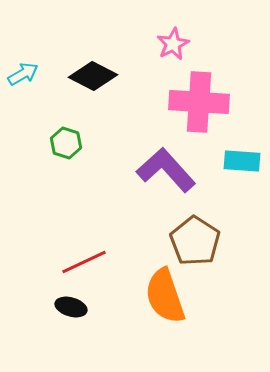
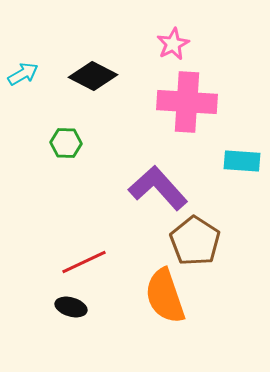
pink cross: moved 12 px left
green hexagon: rotated 16 degrees counterclockwise
purple L-shape: moved 8 px left, 18 px down
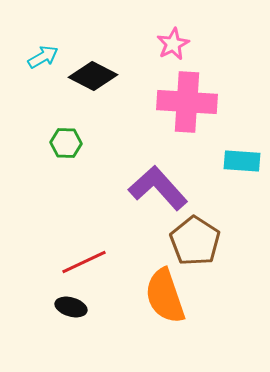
cyan arrow: moved 20 px right, 17 px up
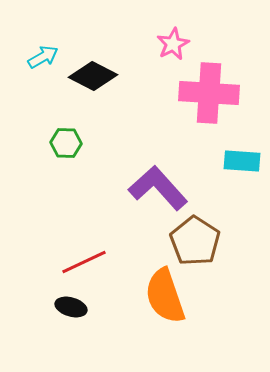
pink cross: moved 22 px right, 9 px up
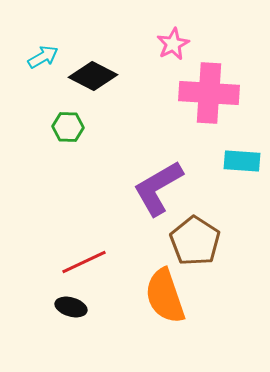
green hexagon: moved 2 px right, 16 px up
purple L-shape: rotated 78 degrees counterclockwise
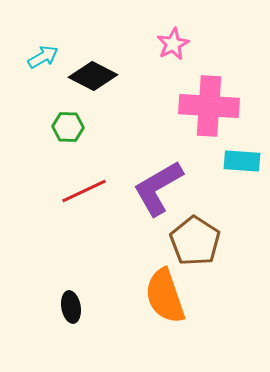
pink cross: moved 13 px down
red line: moved 71 px up
black ellipse: rotated 64 degrees clockwise
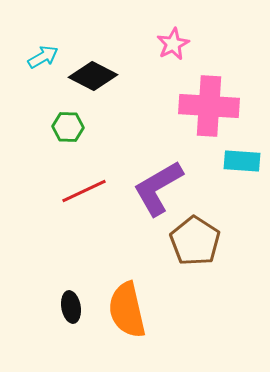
orange semicircle: moved 38 px left, 14 px down; rotated 6 degrees clockwise
